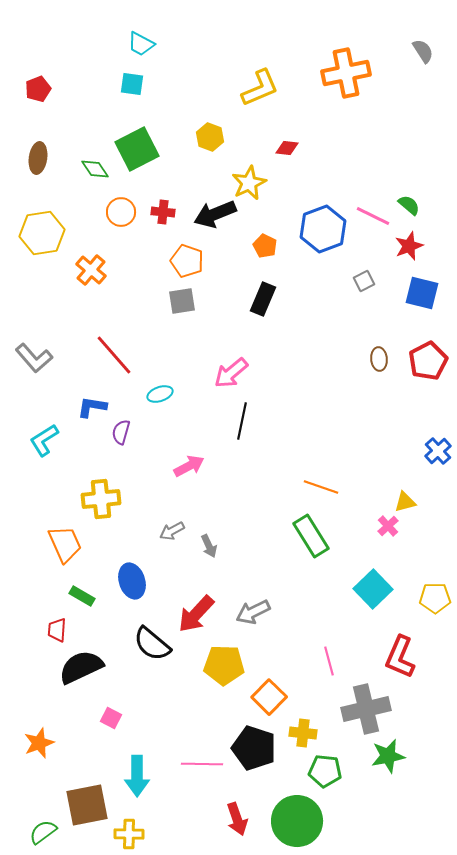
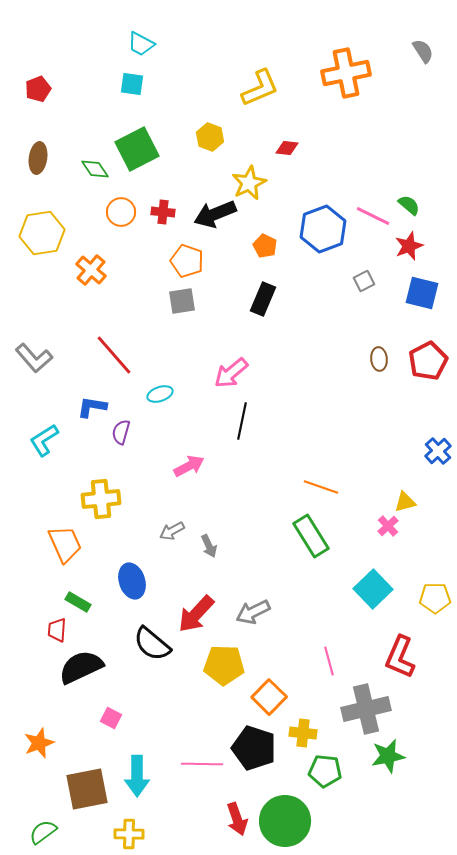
green rectangle at (82, 596): moved 4 px left, 6 px down
brown square at (87, 805): moved 16 px up
green circle at (297, 821): moved 12 px left
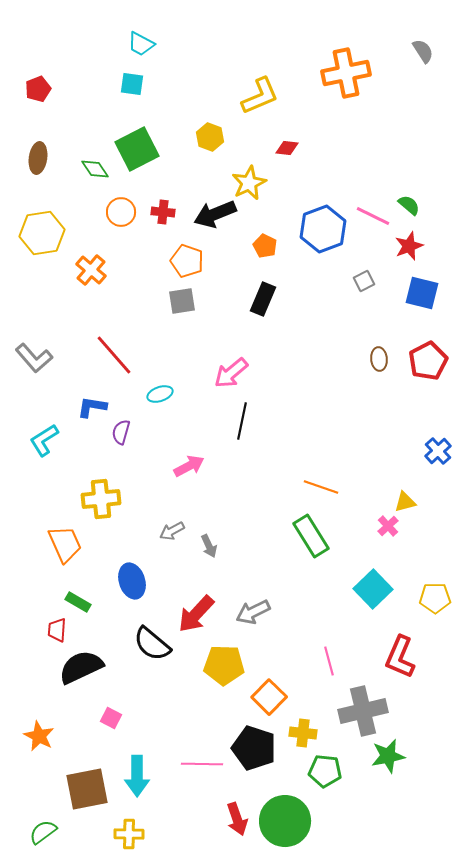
yellow L-shape at (260, 88): moved 8 px down
gray cross at (366, 709): moved 3 px left, 2 px down
orange star at (39, 743): moved 7 px up; rotated 24 degrees counterclockwise
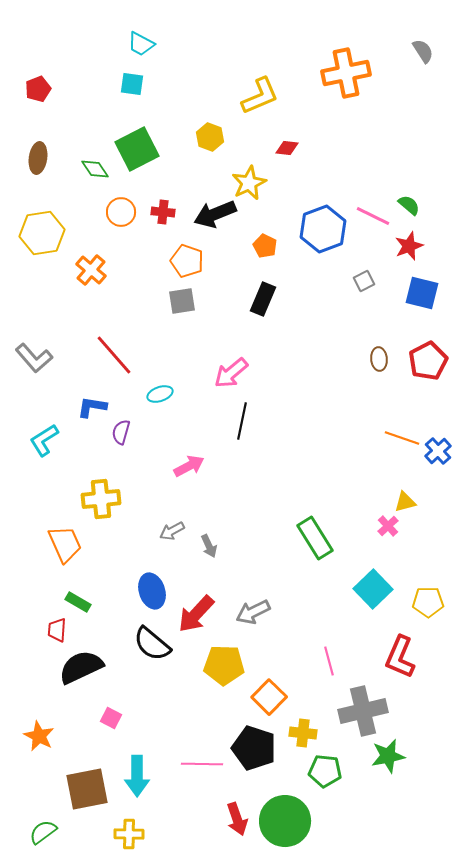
orange line at (321, 487): moved 81 px right, 49 px up
green rectangle at (311, 536): moved 4 px right, 2 px down
blue ellipse at (132, 581): moved 20 px right, 10 px down
yellow pentagon at (435, 598): moved 7 px left, 4 px down
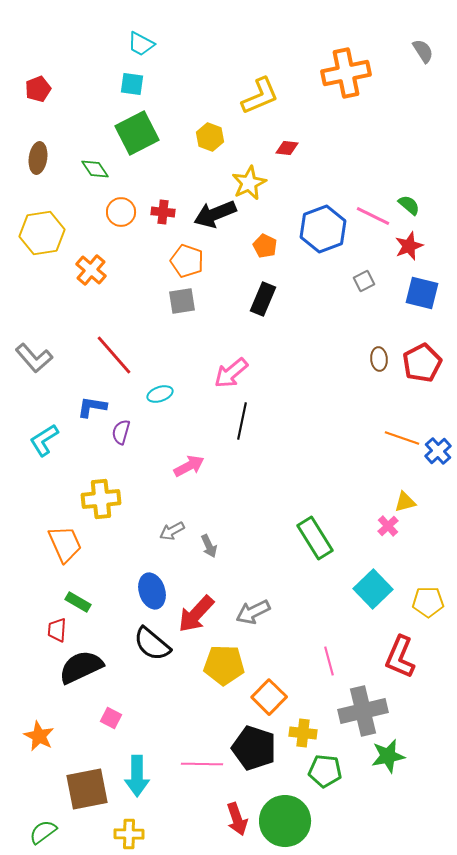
green square at (137, 149): moved 16 px up
red pentagon at (428, 361): moved 6 px left, 2 px down
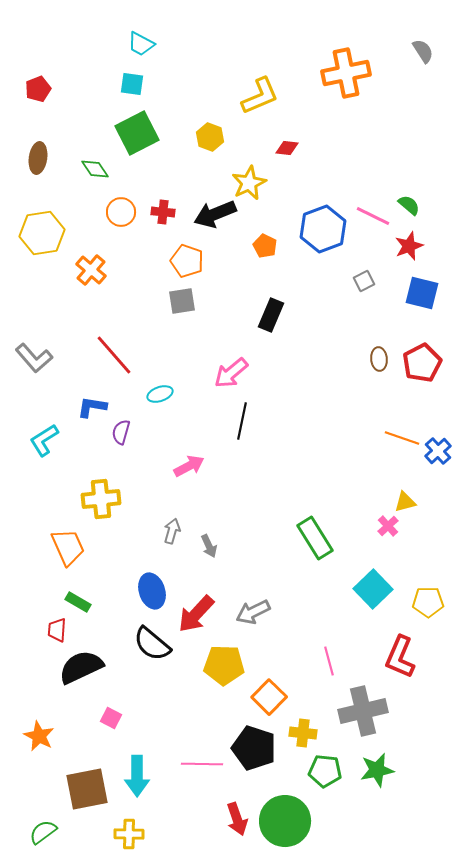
black rectangle at (263, 299): moved 8 px right, 16 px down
gray arrow at (172, 531): rotated 135 degrees clockwise
orange trapezoid at (65, 544): moved 3 px right, 3 px down
green star at (388, 756): moved 11 px left, 14 px down
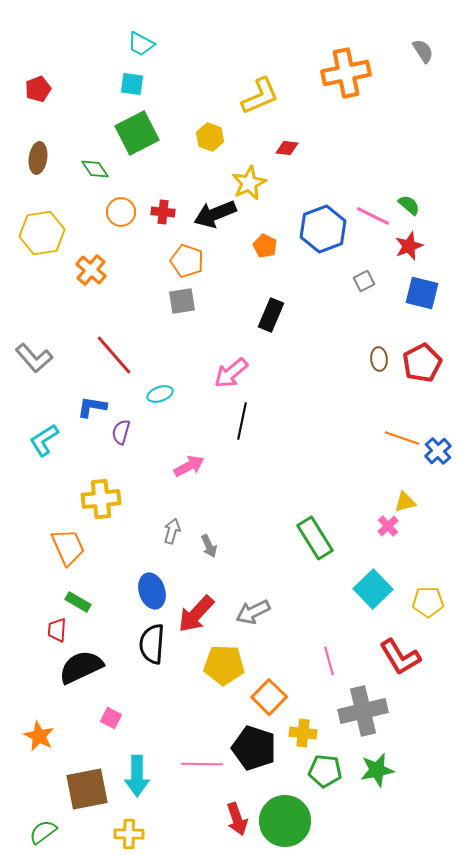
black semicircle at (152, 644): rotated 54 degrees clockwise
red L-shape at (400, 657): rotated 54 degrees counterclockwise
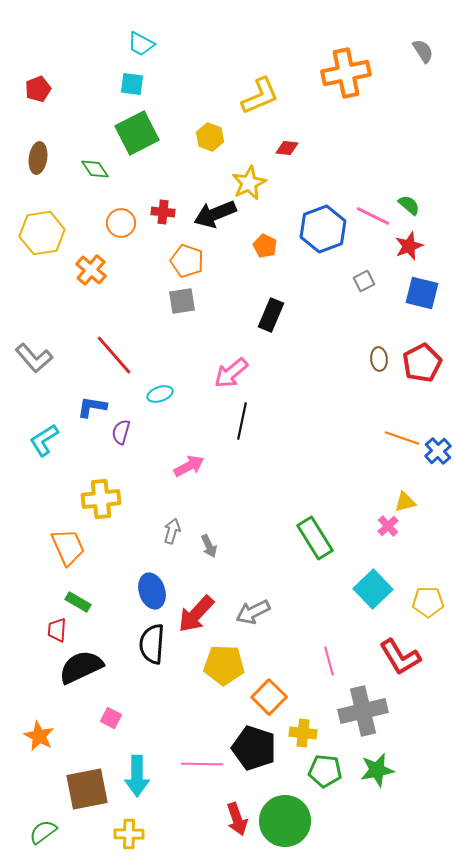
orange circle at (121, 212): moved 11 px down
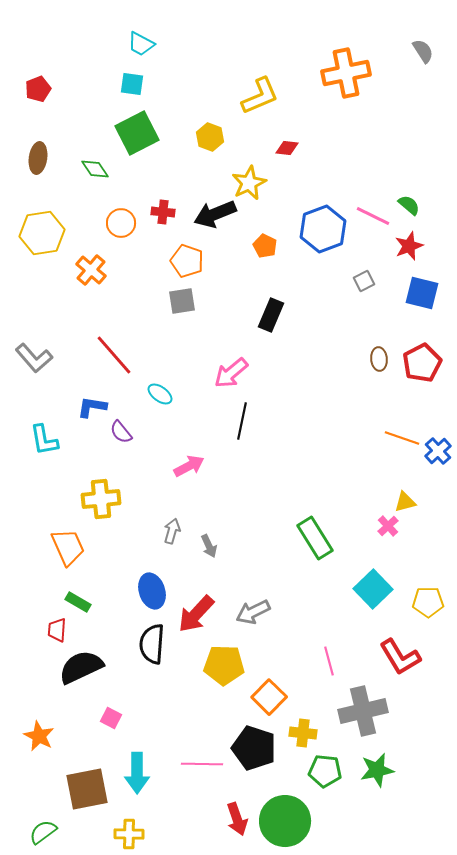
cyan ellipse at (160, 394): rotated 55 degrees clockwise
purple semicircle at (121, 432): rotated 55 degrees counterclockwise
cyan L-shape at (44, 440): rotated 68 degrees counterclockwise
cyan arrow at (137, 776): moved 3 px up
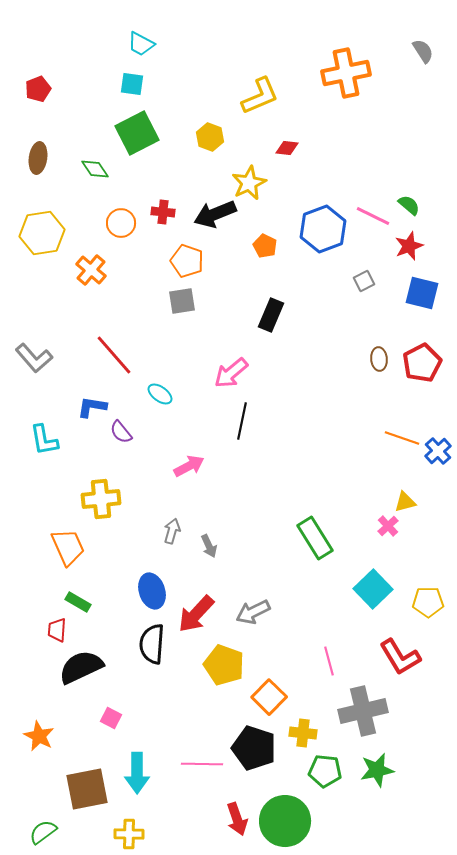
yellow pentagon at (224, 665): rotated 18 degrees clockwise
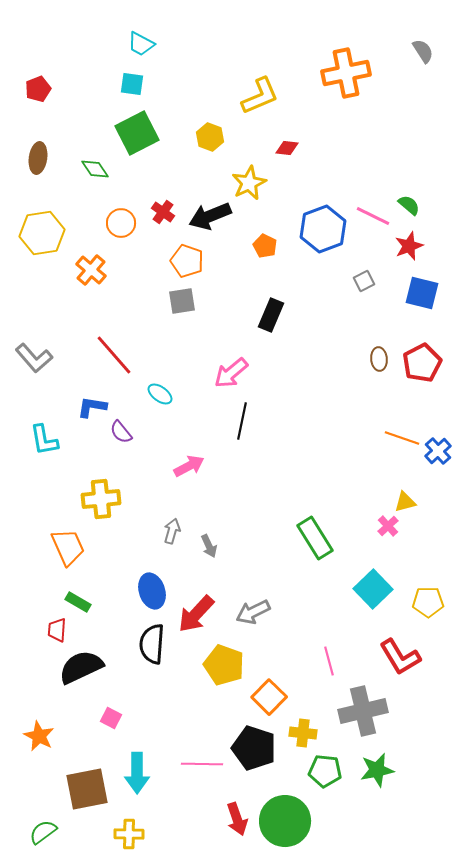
red cross at (163, 212): rotated 30 degrees clockwise
black arrow at (215, 214): moved 5 px left, 2 px down
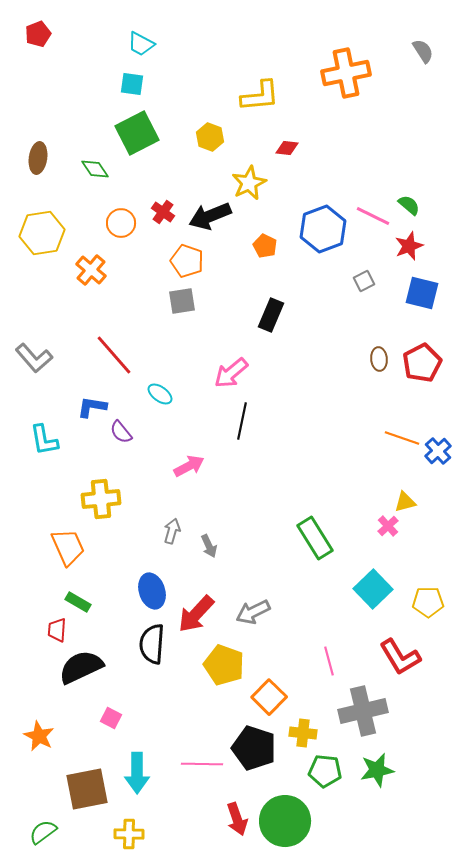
red pentagon at (38, 89): moved 55 px up
yellow L-shape at (260, 96): rotated 18 degrees clockwise
